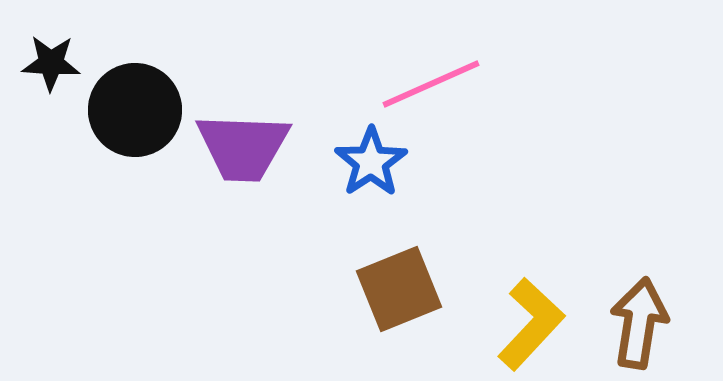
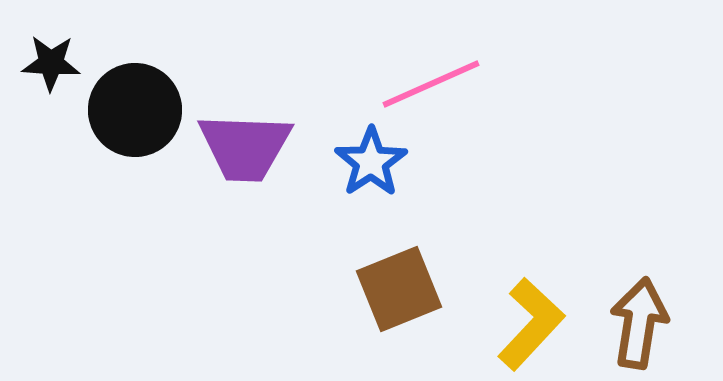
purple trapezoid: moved 2 px right
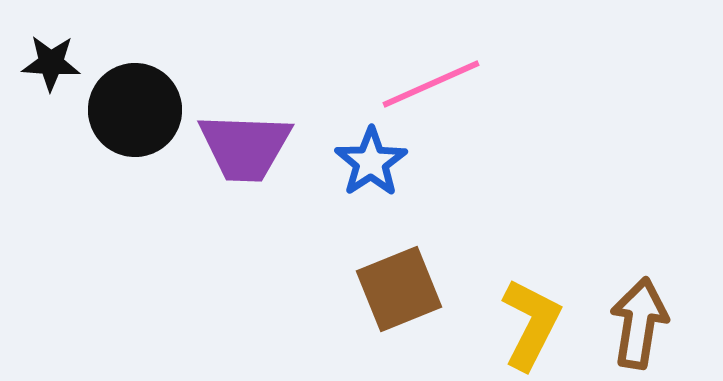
yellow L-shape: rotated 16 degrees counterclockwise
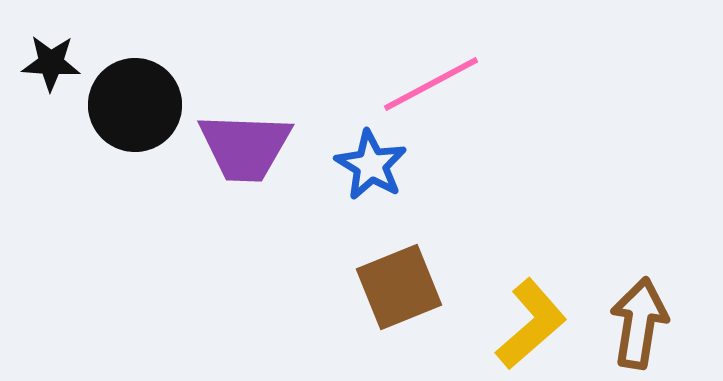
pink line: rotated 4 degrees counterclockwise
black circle: moved 5 px up
blue star: moved 3 px down; rotated 8 degrees counterclockwise
brown square: moved 2 px up
yellow L-shape: rotated 22 degrees clockwise
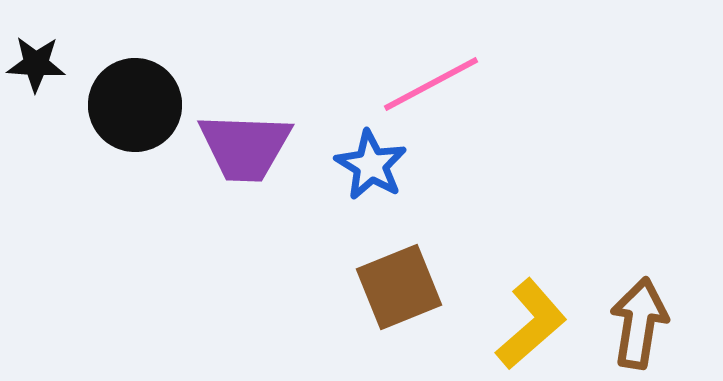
black star: moved 15 px left, 1 px down
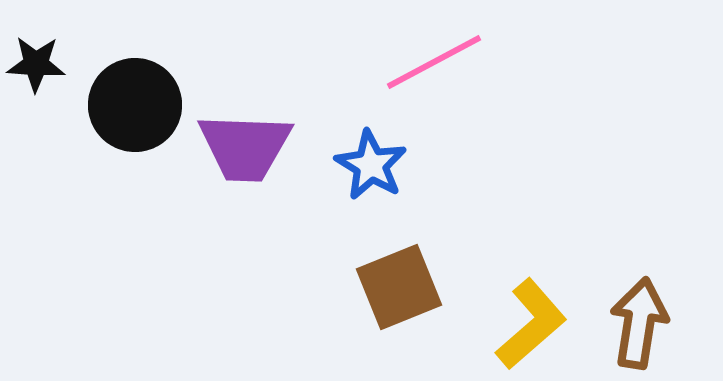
pink line: moved 3 px right, 22 px up
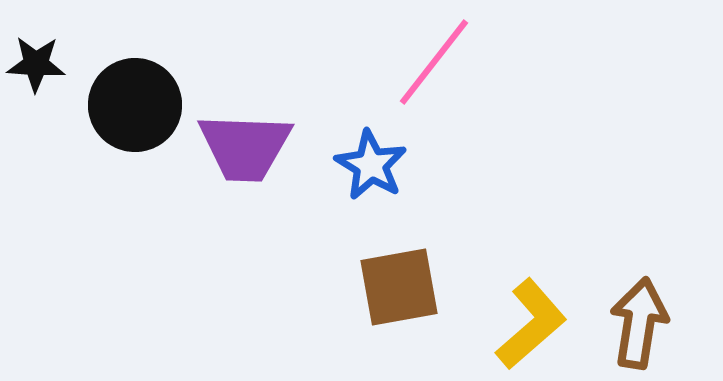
pink line: rotated 24 degrees counterclockwise
brown square: rotated 12 degrees clockwise
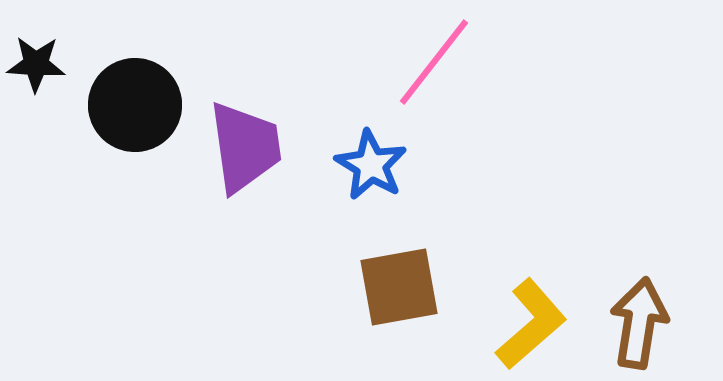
purple trapezoid: rotated 100 degrees counterclockwise
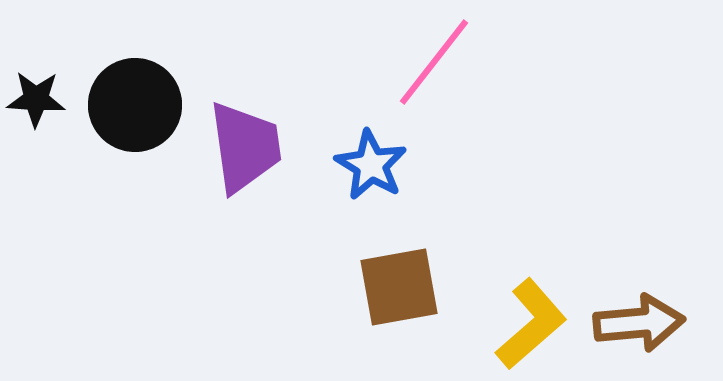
black star: moved 35 px down
brown arrow: rotated 76 degrees clockwise
